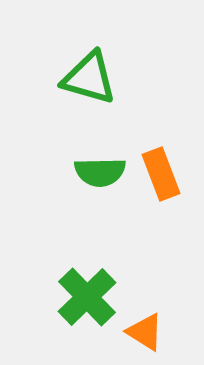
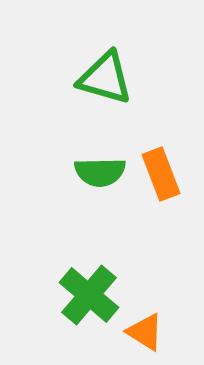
green triangle: moved 16 px right
green cross: moved 2 px right, 2 px up; rotated 6 degrees counterclockwise
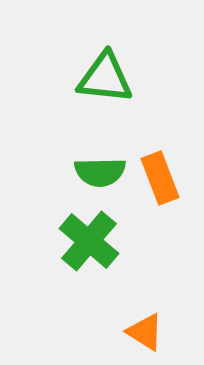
green triangle: rotated 10 degrees counterclockwise
orange rectangle: moved 1 px left, 4 px down
green cross: moved 54 px up
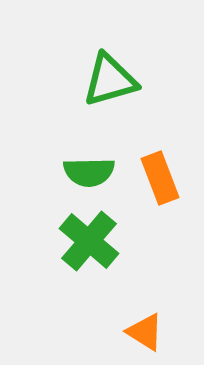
green triangle: moved 5 px right, 2 px down; rotated 22 degrees counterclockwise
green semicircle: moved 11 px left
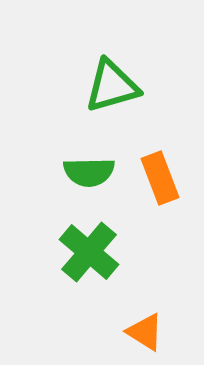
green triangle: moved 2 px right, 6 px down
green cross: moved 11 px down
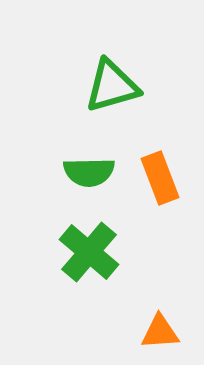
orange triangle: moved 15 px right; rotated 36 degrees counterclockwise
